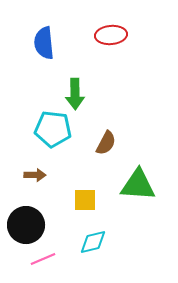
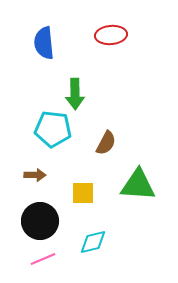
yellow square: moved 2 px left, 7 px up
black circle: moved 14 px right, 4 px up
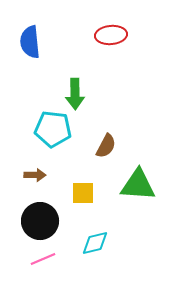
blue semicircle: moved 14 px left, 1 px up
brown semicircle: moved 3 px down
cyan diamond: moved 2 px right, 1 px down
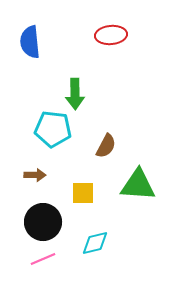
black circle: moved 3 px right, 1 px down
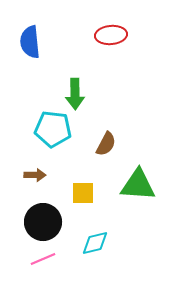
brown semicircle: moved 2 px up
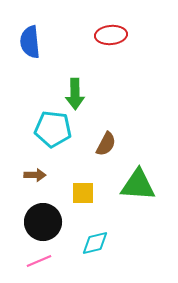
pink line: moved 4 px left, 2 px down
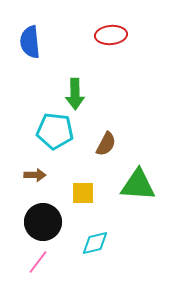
cyan pentagon: moved 2 px right, 2 px down
pink line: moved 1 px left, 1 px down; rotated 30 degrees counterclockwise
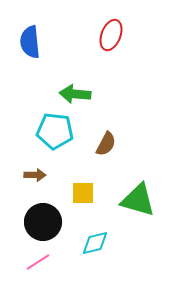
red ellipse: rotated 64 degrees counterclockwise
green arrow: rotated 96 degrees clockwise
green triangle: moved 15 px down; rotated 12 degrees clockwise
pink line: rotated 20 degrees clockwise
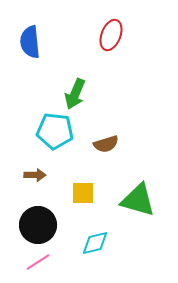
green arrow: rotated 72 degrees counterclockwise
brown semicircle: rotated 45 degrees clockwise
black circle: moved 5 px left, 3 px down
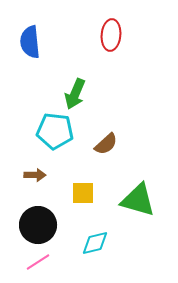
red ellipse: rotated 16 degrees counterclockwise
brown semicircle: rotated 25 degrees counterclockwise
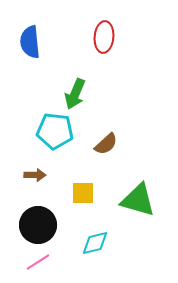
red ellipse: moved 7 px left, 2 px down
